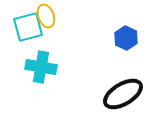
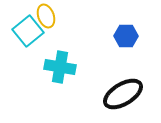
cyan square: moved 4 px down; rotated 24 degrees counterclockwise
blue hexagon: moved 2 px up; rotated 25 degrees counterclockwise
cyan cross: moved 19 px right
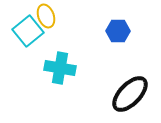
blue hexagon: moved 8 px left, 5 px up
cyan cross: moved 1 px down
black ellipse: moved 7 px right; rotated 15 degrees counterclockwise
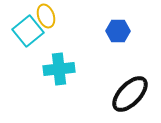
cyan cross: moved 1 px left, 1 px down; rotated 16 degrees counterclockwise
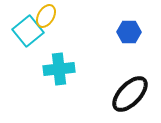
yellow ellipse: rotated 50 degrees clockwise
blue hexagon: moved 11 px right, 1 px down
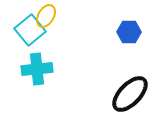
cyan square: moved 2 px right, 1 px up
cyan cross: moved 22 px left
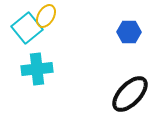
cyan square: moved 3 px left, 2 px up
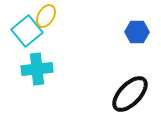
cyan square: moved 3 px down
blue hexagon: moved 8 px right
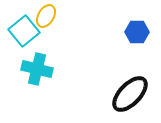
cyan square: moved 3 px left
cyan cross: rotated 20 degrees clockwise
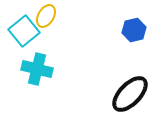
blue hexagon: moved 3 px left, 2 px up; rotated 15 degrees counterclockwise
